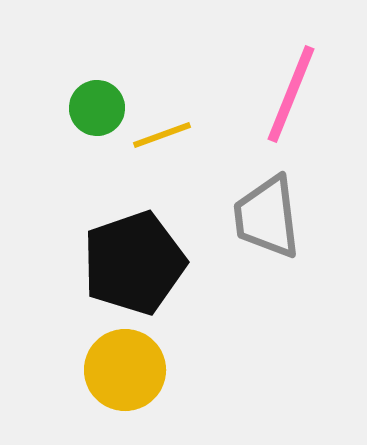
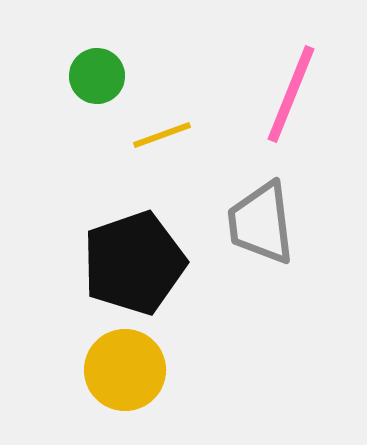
green circle: moved 32 px up
gray trapezoid: moved 6 px left, 6 px down
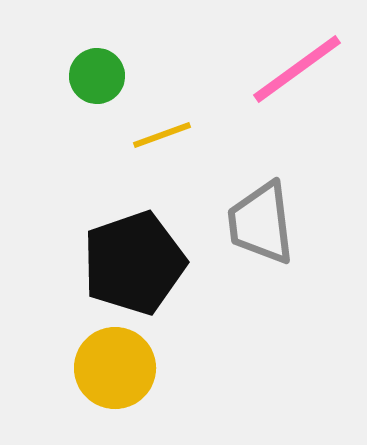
pink line: moved 6 px right, 25 px up; rotated 32 degrees clockwise
yellow circle: moved 10 px left, 2 px up
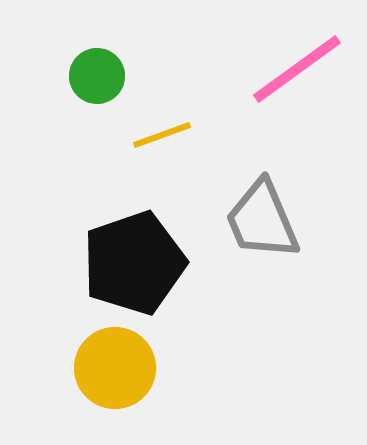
gray trapezoid: moved 1 px right, 3 px up; rotated 16 degrees counterclockwise
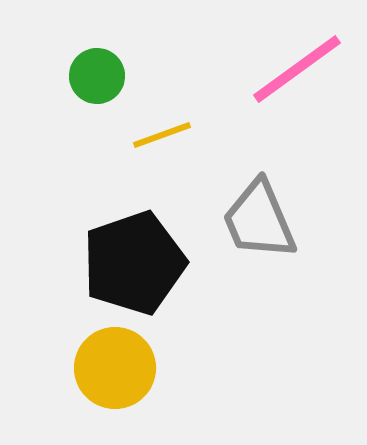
gray trapezoid: moved 3 px left
